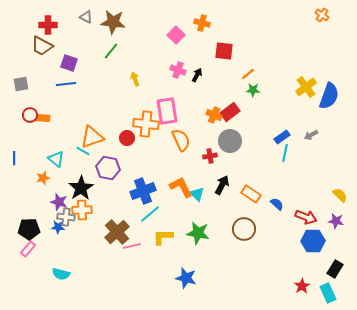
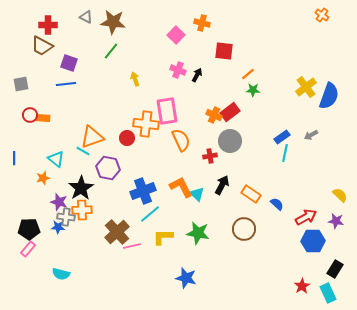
red arrow at (306, 217): rotated 50 degrees counterclockwise
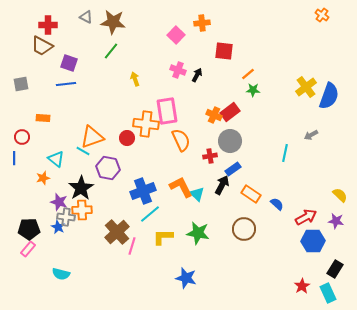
orange cross at (202, 23): rotated 21 degrees counterclockwise
red circle at (30, 115): moved 8 px left, 22 px down
blue rectangle at (282, 137): moved 49 px left, 32 px down
blue star at (58, 227): rotated 24 degrees clockwise
pink line at (132, 246): rotated 60 degrees counterclockwise
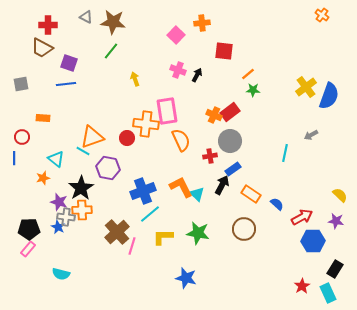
brown trapezoid at (42, 46): moved 2 px down
red arrow at (306, 217): moved 4 px left
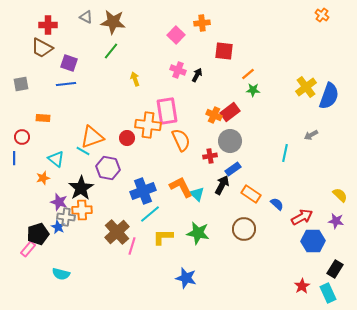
orange cross at (146, 124): moved 2 px right, 1 px down
black pentagon at (29, 229): moved 9 px right, 5 px down; rotated 15 degrees counterclockwise
